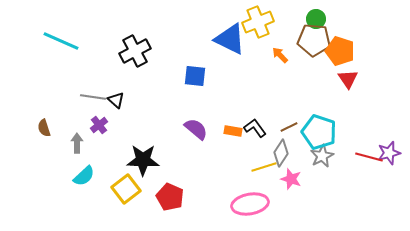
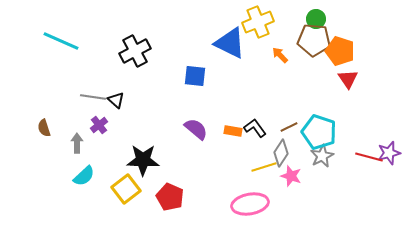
blue triangle: moved 4 px down
pink star: moved 3 px up
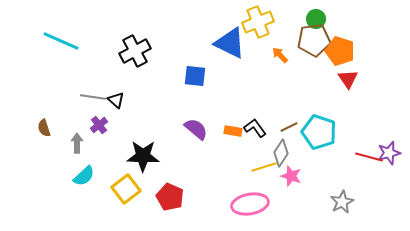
brown pentagon: rotated 12 degrees counterclockwise
gray star: moved 20 px right, 46 px down
black star: moved 4 px up
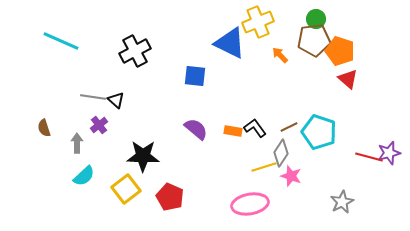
red triangle: rotated 15 degrees counterclockwise
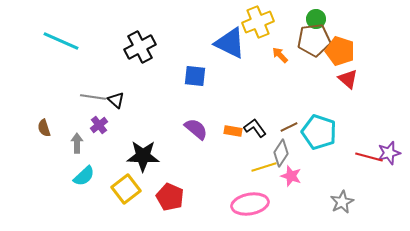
black cross: moved 5 px right, 4 px up
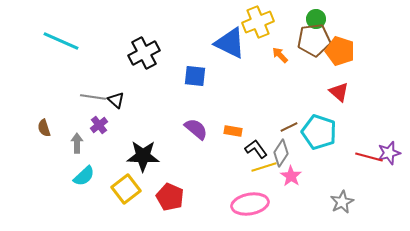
black cross: moved 4 px right, 6 px down
red triangle: moved 9 px left, 13 px down
black L-shape: moved 1 px right, 21 px down
pink star: rotated 15 degrees clockwise
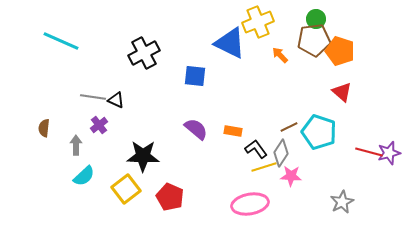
red triangle: moved 3 px right
black triangle: rotated 18 degrees counterclockwise
brown semicircle: rotated 24 degrees clockwise
gray arrow: moved 1 px left, 2 px down
red line: moved 5 px up
pink star: rotated 30 degrees counterclockwise
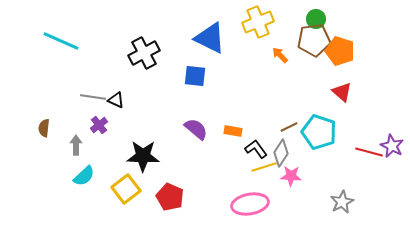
blue triangle: moved 20 px left, 5 px up
purple star: moved 3 px right, 7 px up; rotated 30 degrees counterclockwise
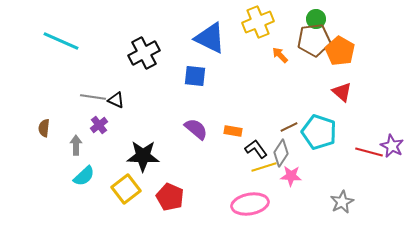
orange pentagon: rotated 12 degrees clockwise
